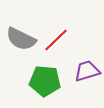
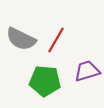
red line: rotated 16 degrees counterclockwise
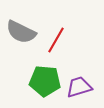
gray semicircle: moved 7 px up
purple trapezoid: moved 8 px left, 16 px down
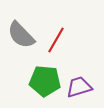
gray semicircle: moved 3 px down; rotated 20 degrees clockwise
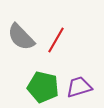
gray semicircle: moved 2 px down
green pentagon: moved 2 px left, 6 px down; rotated 8 degrees clockwise
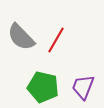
purple trapezoid: moved 4 px right; rotated 52 degrees counterclockwise
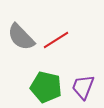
red line: rotated 28 degrees clockwise
green pentagon: moved 3 px right
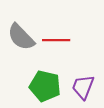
red line: rotated 32 degrees clockwise
green pentagon: moved 1 px left, 1 px up
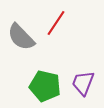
red line: moved 17 px up; rotated 56 degrees counterclockwise
purple trapezoid: moved 4 px up
